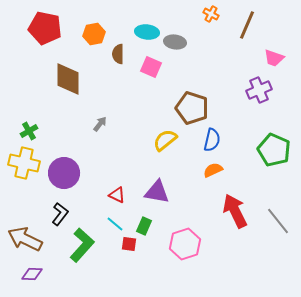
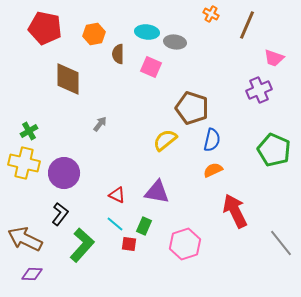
gray line: moved 3 px right, 22 px down
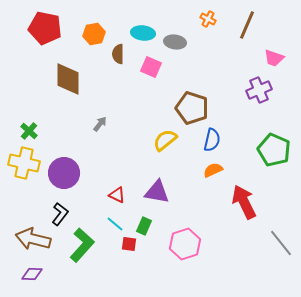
orange cross: moved 3 px left, 5 px down
cyan ellipse: moved 4 px left, 1 px down
green cross: rotated 18 degrees counterclockwise
red arrow: moved 9 px right, 9 px up
brown arrow: moved 8 px right; rotated 12 degrees counterclockwise
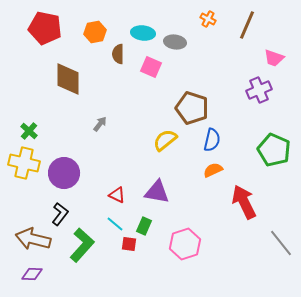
orange hexagon: moved 1 px right, 2 px up
